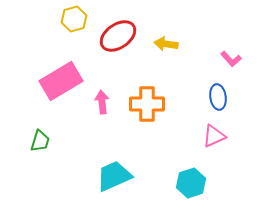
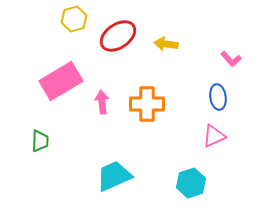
green trapezoid: rotated 15 degrees counterclockwise
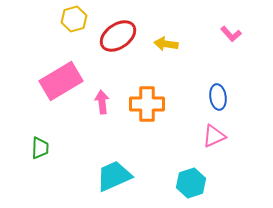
pink L-shape: moved 25 px up
green trapezoid: moved 7 px down
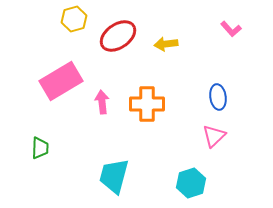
pink L-shape: moved 5 px up
yellow arrow: rotated 15 degrees counterclockwise
pink triangle: rotated 20 degrees counterclockwise
cyan trapezoid: rotated 51 degrees counterclockwise
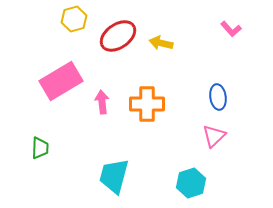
yellow arrow: moved 5 px left, 1 px up; rotated 20 degrees clockwise
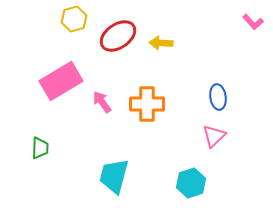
pink L-shape: moved 22 px right, 7 px up
yellow arrow: rotated 10 degrees counterclockwise
pink arrow: rotated 30 degrees counterclockwise
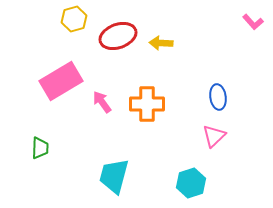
red ellipse: rotated 15 degrees clockwise
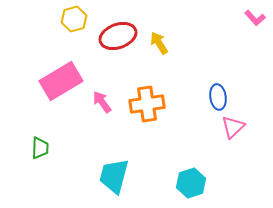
pink L-shape: moved 2 px right, 4 px up
yellow arrow: moved 2 px left; rotated 55 degrees clockwise
orange cross: rotated 8 degrees counterclockwise
pink triangle: moved 19 px right, 9 px up
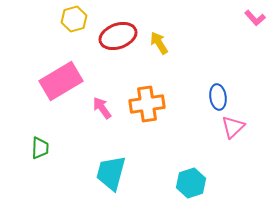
pink arrow: moved 6 px down
cyan trapezoid: moved 3 px left, 3 px up
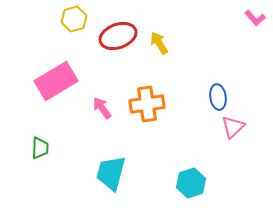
pink rectangle: moved 5 px left
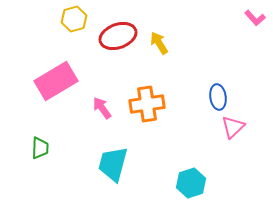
cyan trapezoid: moved 2 px right, 9 px up
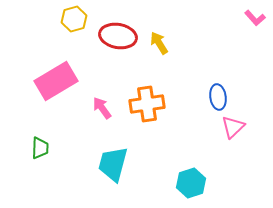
red ellipse: rotated 30 degrees clockwise
